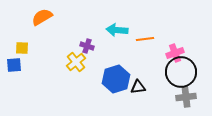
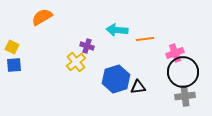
yellow square: moved 10 px left, 1 px up; rotated 24 degrees clockwise
black circle: moved 2 px right
gray cross: moved 1 px left, 1 px up
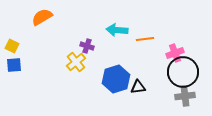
yellow square: moved 1 px up
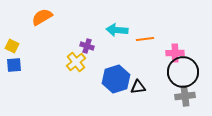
pink cross: rotated 18 degrees clockwise
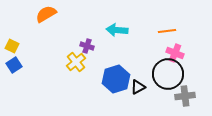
orange semicircle: moved 4 px right, 3 px up
orange line: moved 22 px right, 8 px up
pink cross: rotated 24 degrees clockwise
blue square: rotated 28 degrees counterclockwise
black circle: moved 15 px left, 2 px down
black triangle: rotated 21 degrees counterclockwise
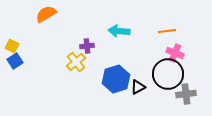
cyan arrow: moved 2 px right, 1 px down
purple cross: rotated 24 degrees counterclockwise
blue square: moved 1 px right, 4 px up
gray cross: moved 1 px right, 2 px up
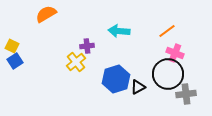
orange line: rotated 30 degrees counterclockwise
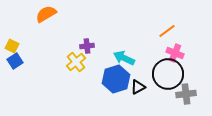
cyan arrow: moved 5 px right, 27 px down; rotated 20 degrees clockwise
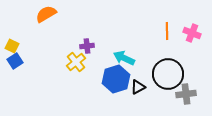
orange line: rotated 54 degrees counterclockwise
pink cross: moved 17 px right, 20 px up
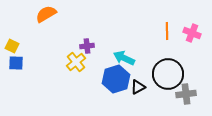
blue square: moved 1 px right, 2 px down; rotated 35 degrees clockwise
